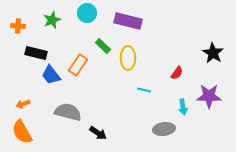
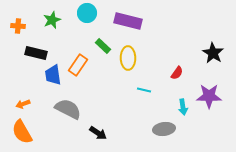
blue trapezoid: moved 2 px right; rotated 30 degrees clockwise
gray semicircle: moved 3 px up; rotated 12 degrees clockwise
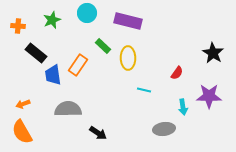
black rectangle: rotated 25 degrees clockwise
gray semicircle: rotated 28 degrees counterclockwise
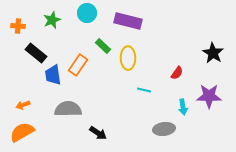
orange arrow: moved 1 px down
orange semicircle: rotated 90 degrees clockwise
